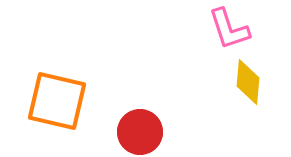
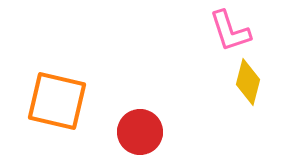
pink L-shape: moved 1 px right, 2 px down
yellow diamond: rotated 9 degrees clockwise
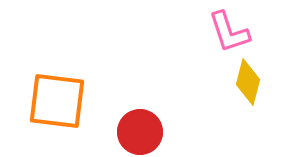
pink L-shape: moved 1 px left, 1 px down
orange square: rotated 6 degrees counterclockwise
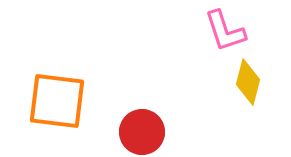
pink L-shape: moved 4 px left, 1 px up
red circle: moved 2 px right
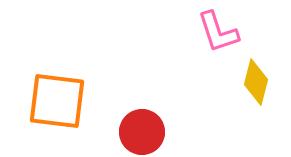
pink L-shape: moved 7 px left, 1 px down
yellow diamond: moved 8 px right
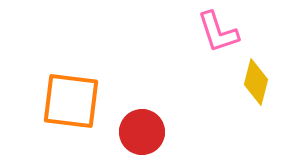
orange square: moved 14 px right
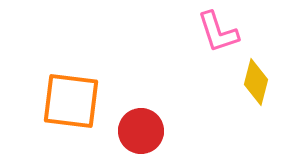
red circle: moved 1 px left, 1 px up
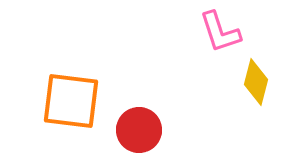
pink L-shape: moved 2 px right
red circle: moved 2 px left, 1 px up
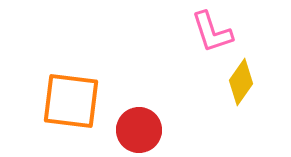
pink L-shape: moved 8 px left
yellow diamond: moved 15 px left; rotated 21 degrees clockwise
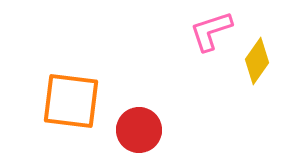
pink L-shape: moved 1 px left, 1 px up; rotated 90 degrees clockwise
yellow diamond: moved 16 px right, 21 px up
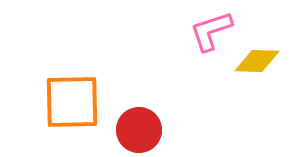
yellow diamond: rotated 57 degrees clockwise
orange square: moved 1 px right, 1 px down; rotated 8 degrees counterclockwise
